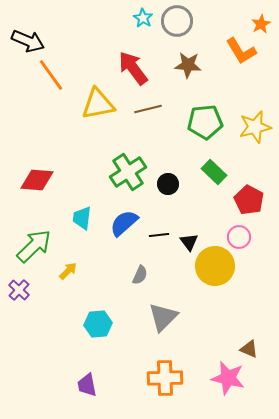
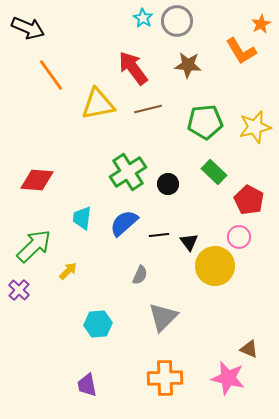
black arrow: moved 13 px up
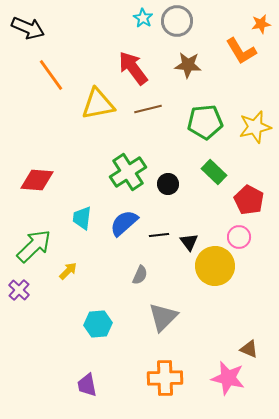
orange star: rotated 18 degrees clockwise
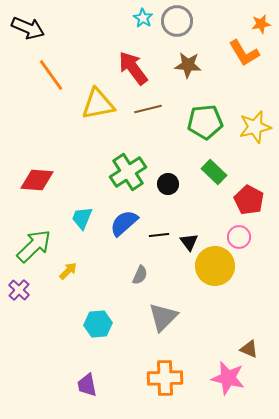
orange L-shape: moved 3 px right, 2 px down
cyan trapezoid: rotated 15 degrees clockwise
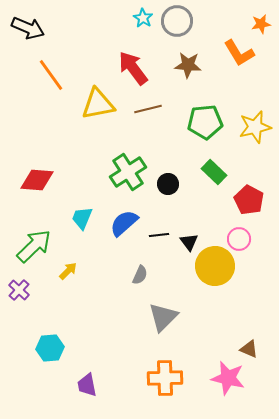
orange L-shape: moved 5 px left
pink circle: moved 2 px down
cyan hexagon: moved 48 px left, 24 px down
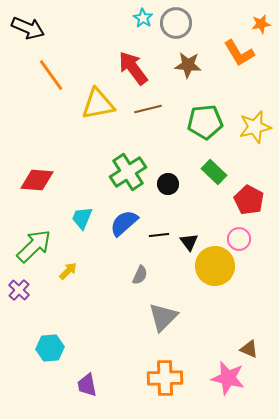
gray circle: moved 1 px left, 2 px down
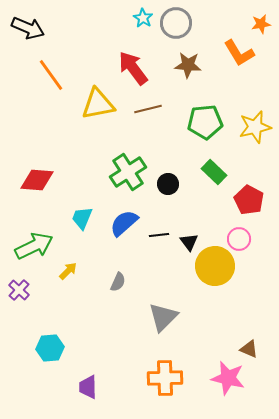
green arrow: rotated 18 degrees clockwise
gray semicircle: moved 22 px left, 7 px down
purple trapezoid: moved 1 px right, 2 px down; rotated 10 degrees clockwise
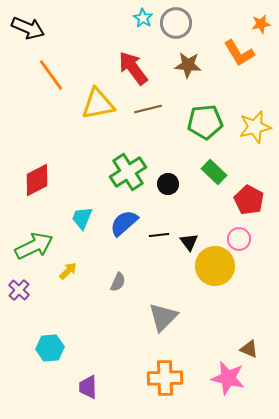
red diamond: rotated 32 degrees counterclockwise
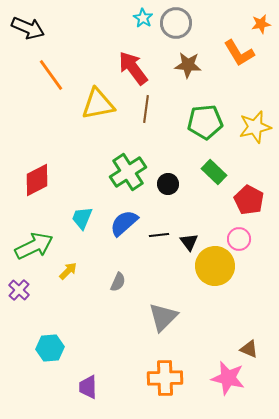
brown line: moved 2 px left; rotated 68 degrees counterclockwise
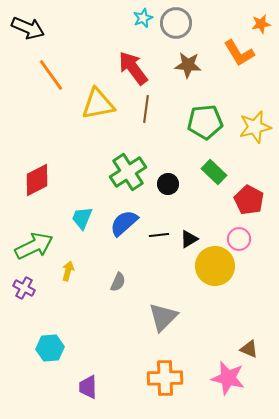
cyan star: rotated 18 degrees clockwise
black triangle: moved 3 px up; rotated 36 degrees clockwise
yellow arrow: rotated 30 degrees counterclockwise
purple cross: moved 5 px right, 2 px up; rotated 15 degrees counterclockwise
